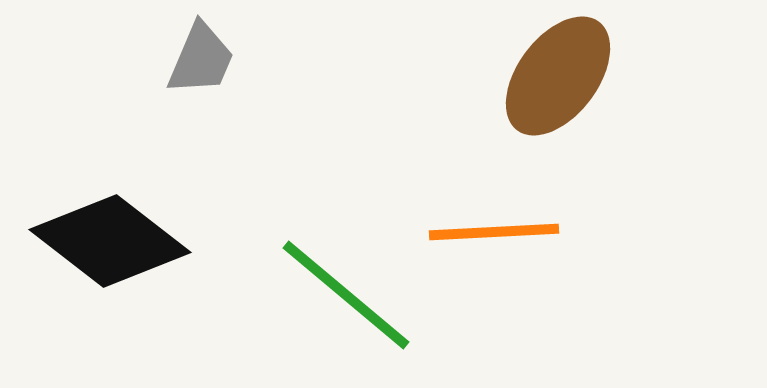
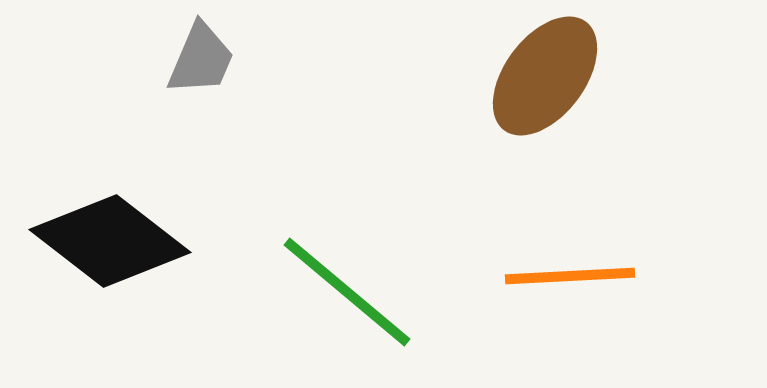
brown ellipse: moved 13 px left
orange line: moved 76 px right, 44 px down
green line: moved 1 px right, 3 px up
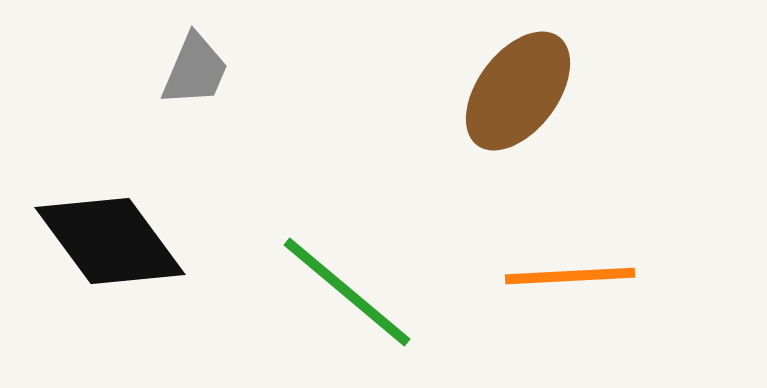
gray trapezoid: moved 6 px left, 11 px down
brown ellipse: moved 27 px left, 15 px down
black diamond: rotated 16 degrees clockwise
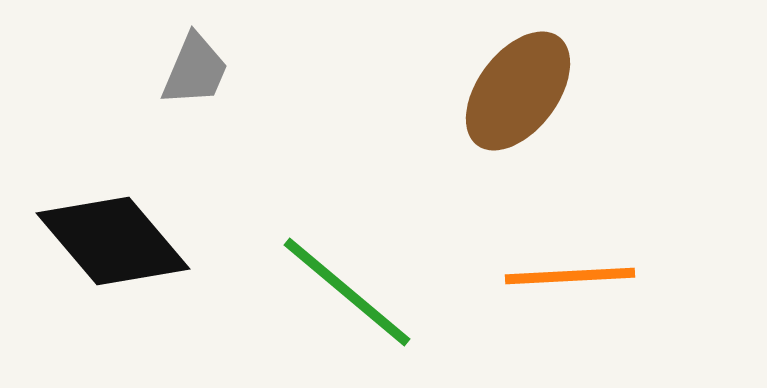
black diamond: moved 3 px right; rotated 4 degrees counterclockwise
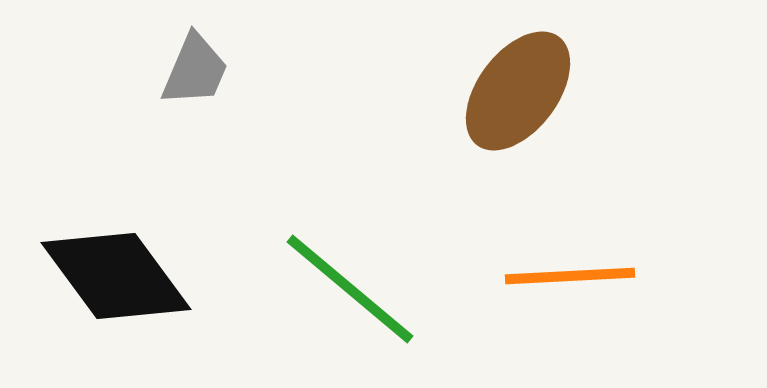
black diamond: moved 3 px right, 35 px down; rotated 4 degrees clockwise
green line: moved 3 px right, 3 px up
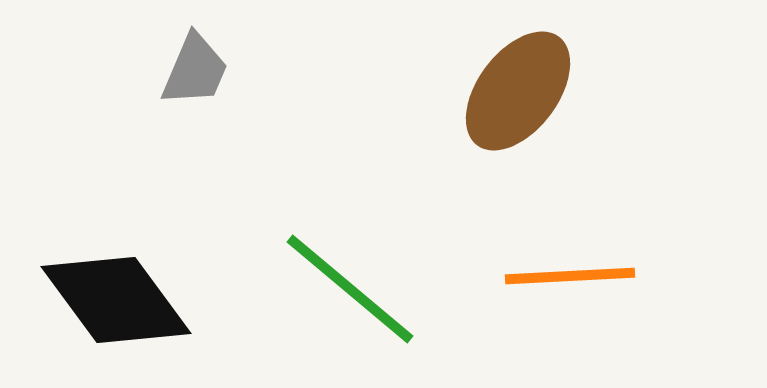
black diamond: moved 24 px down
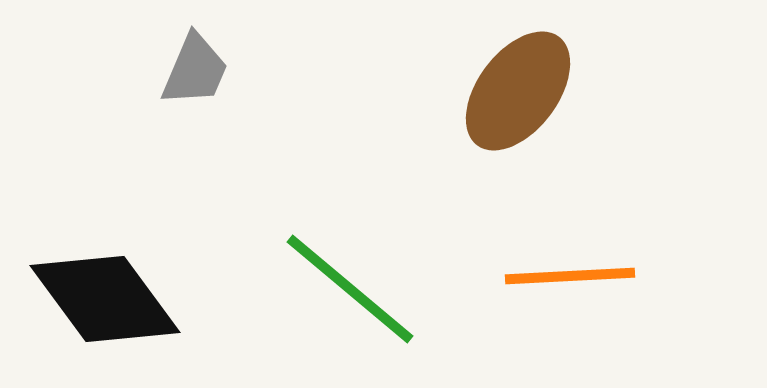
black diamond: moved 11 px left, 1 px up
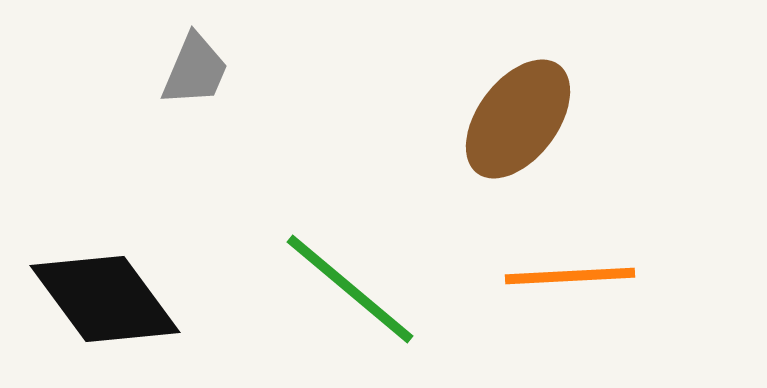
brown ellipse: moved 28 px down
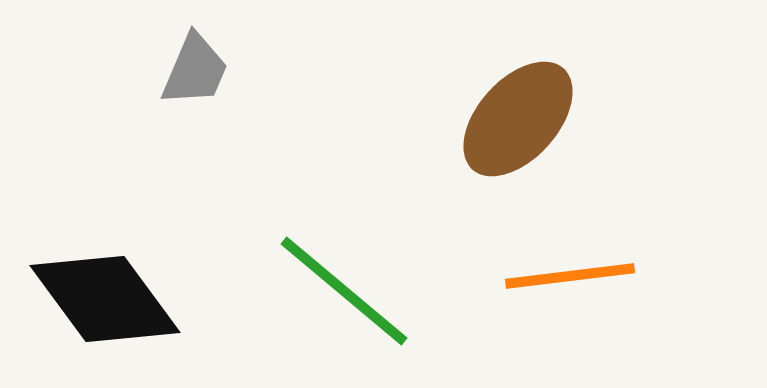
brown ellipse: rotated 5 degrees clockwise
orange line: rotated 4 degrees counterclockwise
green line: moved 6 px left, 2 px down
